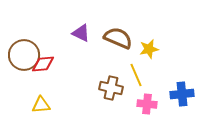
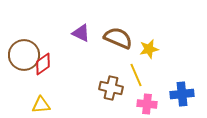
red diamond: rotated 30 degrees counterclockwise
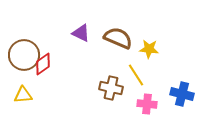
yellow star: rotated 18 degrees clockwise
yellow line: rotated 10 degrees counterclockwise
blue cross: rotated 20 degrees clockwise
yellow triangle: moved 18 px left, 10 px up
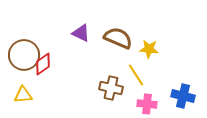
blue cross: moved 1 px right, 2 px down
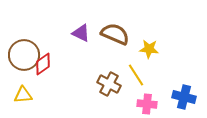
brown semicircle: moved 3 px left, 4 px up
brown cross: moved 2 px left, 4 px up; rotated 15 degrees clockwise
blue cross: moved 1 px right, 1 px down
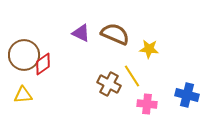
yellow line: moved 4 px left, 1 px down
blue cross: moved 3 px right, 2 px up
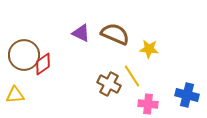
yellow triangle: moved 8 px left
pink cross: moved 1 px right
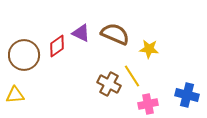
red diamond: moved 14 px right, 18 px up
pink cross: rotated 18 degrees counterclockwise
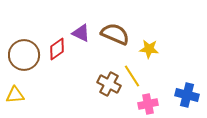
red diamond: moved 3 px down
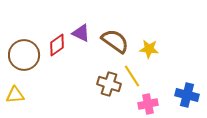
brown semicircle: moved 7 px down; rotated 12 degrees clockwise
red diamond: moved 4 px up
brown cross: rotated 10 degrees counterclockwise
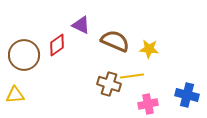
purple triangle: moved 8 px up
brown semicircle: rotated 12 degrees counterclockwise
yellow line: rotated 65 degrees counterclockwise
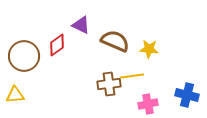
brown circle: moved 1 px down
brown cross: rotated 25 degrees counterclockwise
